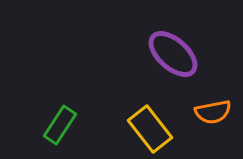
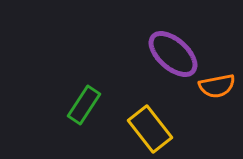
orange semicircle: moved 4 px right, 26 px up
green rectangle: moved 24 px right, 20 px up
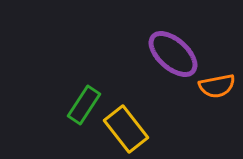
yellow rectangle: moved 24 px left
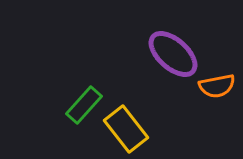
green rectangle: rotated 9 degrees clockwise
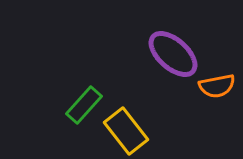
yellow rectangle: moved 2 px down
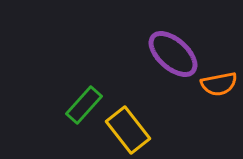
orange semicircle: moved 2 px right, 2 px up
yellow rectangle: moved 2 px right, 1 px up
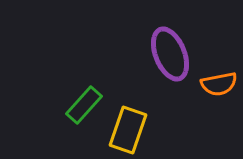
purple ellipse: moved 3 px left; rotated 26 degrees clockwise
yellow rectangle: rotated 57 degrees clockwise
